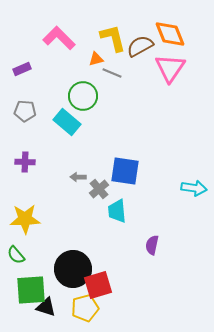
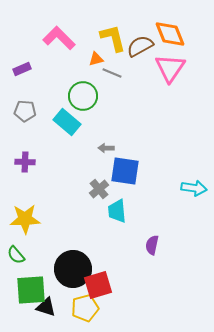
gray arrow: moved 28 px right, 29 px up
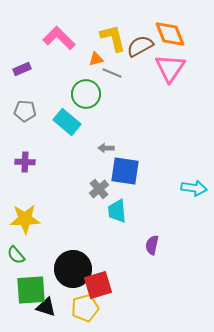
green circle: moved 3 px right, 2 px up
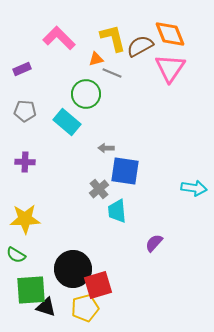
purple semicircle: moved 2 px right, 2 px up; rotated 30 degrees clockwise
green semicircle: rotated 18 degrees counterclockwise
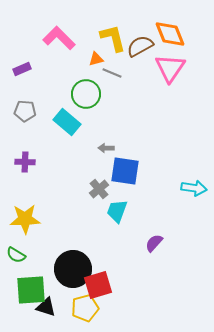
cyan trapezoid: rotated 25 degrees clockwise
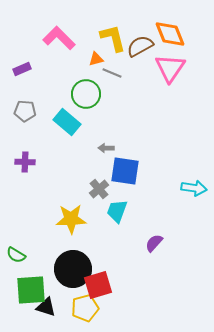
yellow star: moved 46 px right
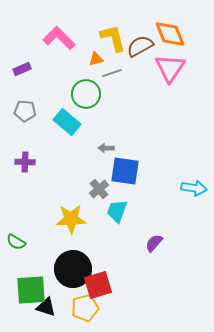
gray line: rotated 42 degrees counterclockwise
green semicircle: moved 13 px up
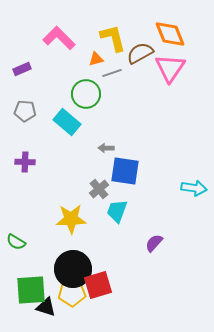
brown semicircle: moved 7 px down
yellow pentagon: moved 13 px left, 15 px up; rotated 12 degrees clockwise
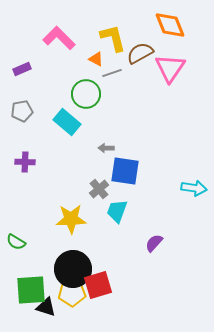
orange diamond: moved 9 px up
orange triangle: rotated 42 degrees clockwise
gray pentagon: moved 3 px left; rotated 15 degrees counterclockwise
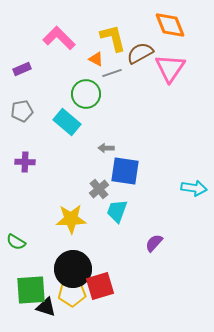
red square: moved 2 px right, 1 px down
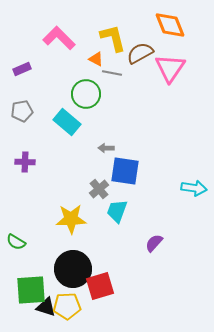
gray line: rotated 30 degrees clockwise
yellow pentagon: moved 5 px left, 13 px down
